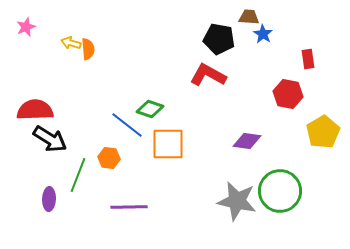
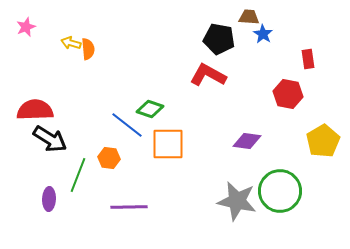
yellow pentagon: moved 9 px down
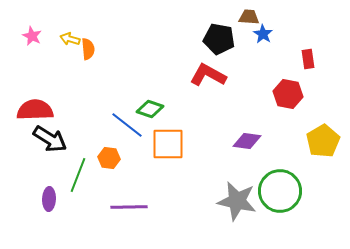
pink star: moved 6 px right, 9 px down; rotated 24 degrees counterclockwise
yellow arrow: moved 1 px left, 4 px up
